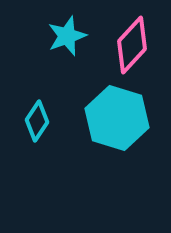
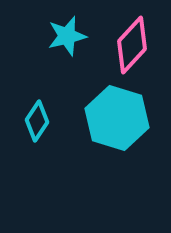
cyan star: rotated 6 degrees clockwise
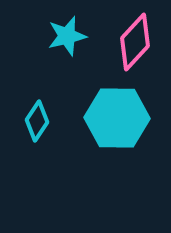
pink diamond: moved 3 px right, 3 px up
cyan hexagon: rotated 16 degrees counterclockwise
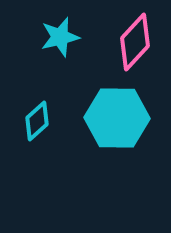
cyan star: moved 7 px left, 1 px down
cyan diamond: rotated 15 degrees clockwise
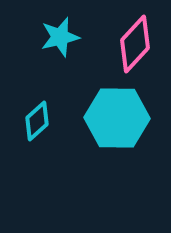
pink diamond: moved 2 px down
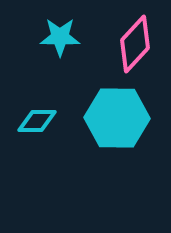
cyan star: rotated 15 degrees clockwise
cyan diamond: rotated 42 degrees clockwise
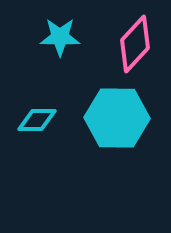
cyan diamond: moved 1 px up
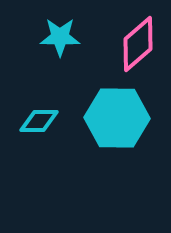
pink diamond: moved 3 px right; rotated 6 degrees clockwise
cyan diamond: moved 2 px right, 1 px down
